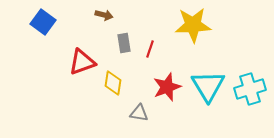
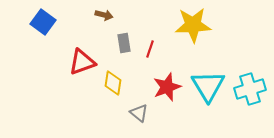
gray triangle: rotated 30 degrees clockwise
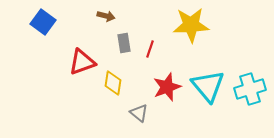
brown arrow: moved 2 px right, 1 px down
yellow star: moved 2 px left
cyan triangle: rotated 9 degrees counterclockwise
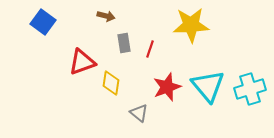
yellow diamond: moved 2 px left
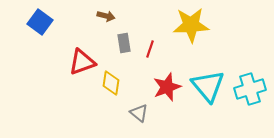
blue square: moved 3 px left
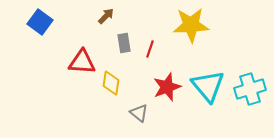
brown arrow: rotated 60 degrees counterclockwise
red triangle: rotated 24 degrees clockwise
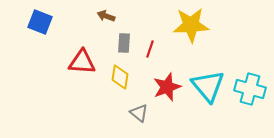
brown arrow: rotated 114 degrees counterclockwise
blue square: rotated 15 degrees counterclockwise
gray rectangle: rotated 12 degrees clockwise
yellow diamond: moved 9 px right, 6 px up
cyan cross: rotated 32 degrees clockwise
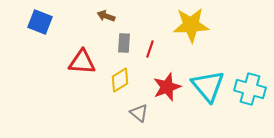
yellow diamond: moved 3 px down; rotated 50 degrees clockwise
